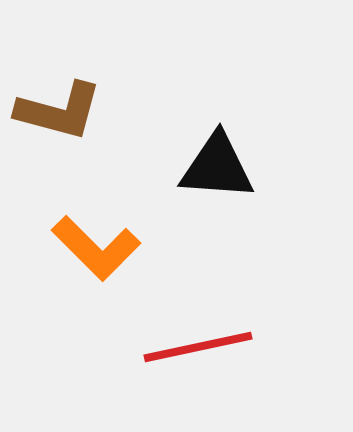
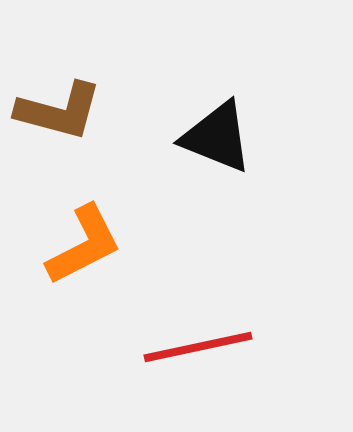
black triangle: moved 30 px up; rotated 18 degrees clockwise
orange L-shape: moved 12 px left, 3 px up; rotated 72 degrees counterclockwise
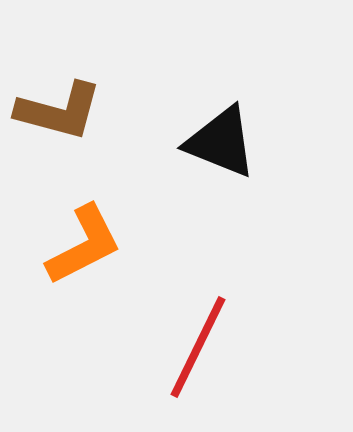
black triangle: moved 4 px right, 5 px down
red line: rotated 52 degrees counterclockwise
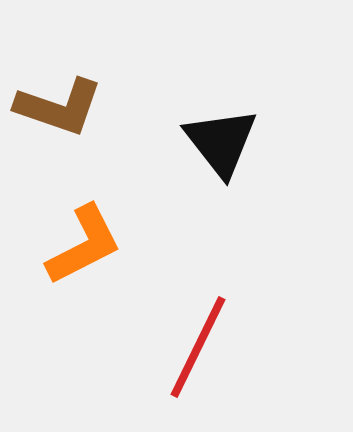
brown L-shape: moved 4 px up; rotated 4 degrees clockwise
black triangle: rotated 30 degrees clockwise
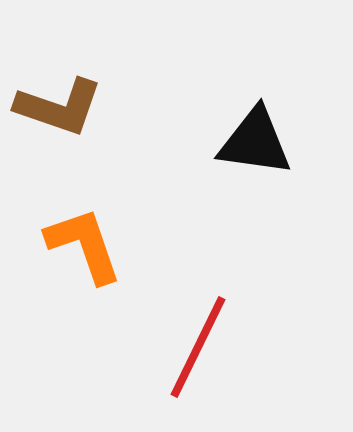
black triangle: moved 34 px right; rotated 44 degrees counterclockwise
orange L-shape: rotated 82 degrees counterclockwise
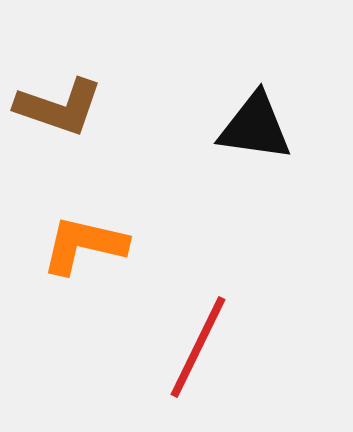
black triangle: moved 15 px up
orange L-shape: rotated 58 degrees counterclockwise
